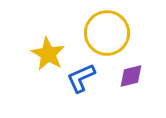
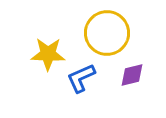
yellow star: rotated 28 degrees counterclockwise
purple diamond: moved 1 px right, 1 px up
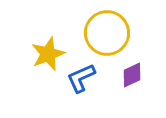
yellow star: rotated 24 degrees counterclockwise
purple diamond: rotated 12 degrees counterclockwise
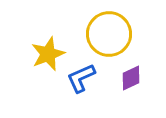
yellow circle: moved 2 px right, 1 px down
purple diamond: moved 1 px left, 3 px down
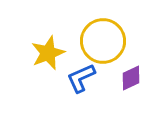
yellow circle: moved 6 px left, 7 px down
yellow star: moved 1 px up
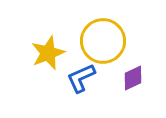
purple diamond: moved 2 px right
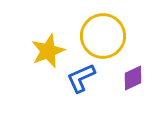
yellow circle: moved 5 px up
yellow star: moved 2 px up
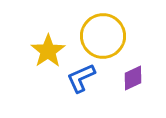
yellow star: rotated 12 degrees counterclockwise
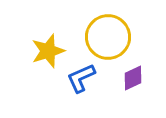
yellow circle: moved 5 px right, 1 px down
yellow star: rotated 16 degrees clockwise
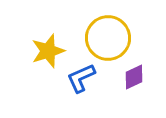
yellow circle: moved 1 px down
purple diamond: moved 1 px right, 1 px up
